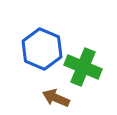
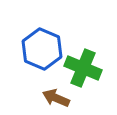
green cross: moved 1 px down
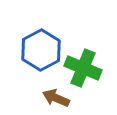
blue hexagon: moved 1 px left, 1 px down; rotated 9 degrees clockwise
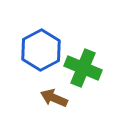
brown arrow: moved 2 px left
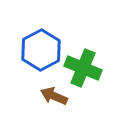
brown arrow: moved 2 px up
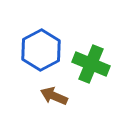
green cross: moved 8 px right, 4 px up
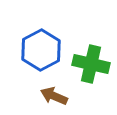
green cross: rotated 9 degrees counterclockwise
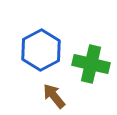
brown arrow: rotated 28 degrees clockwise
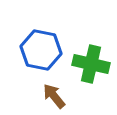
blue hexagon: rotated 21 degrees counterclockwise
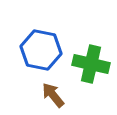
brown arrow: moved 1 px left, 1 px up
